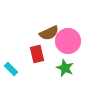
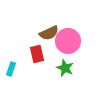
cyan rectangle: rotated 64 degrees clockwise
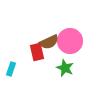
brown semicircle: moved 9 px down
pink circle: moved 2 px right
red rectangle: moved 2 px up
